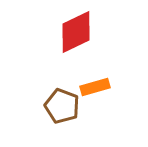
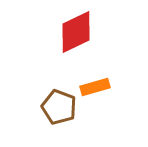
brown pentagon: moved 3 px left, 1 px down
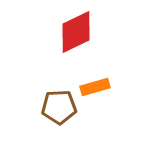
brown pentagon: rotated 24 degrees counterclockwise
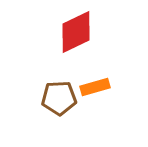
brown pentagon: moved 9 px up
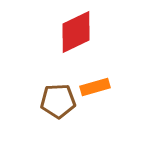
brown pentagon: moved 1 px left, 3 px down
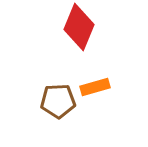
red diamond: moved 3 px right, 5 px up; rotated 42 degrees counterclockwise
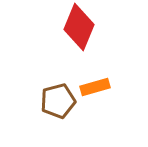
brown pentagon: rotated 12 degrees counterclockwise
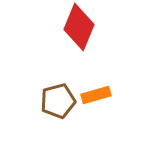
orange rectangle: moved 1 px right, 8 px down
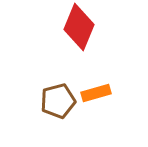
orange rectangle: moved 2 px up
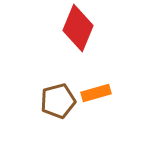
red diamond: moved 1 px left, 1 px down
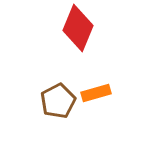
brown pentagon: rotated 12 degrees counterclockwise
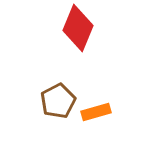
orange rectangle: moved 19 px down
